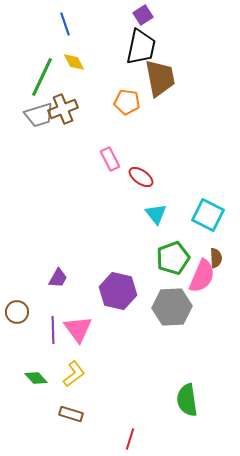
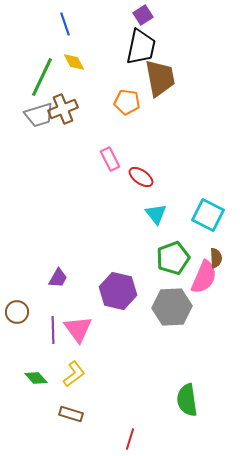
pink semicircle: moved 2 px right, 1 px down
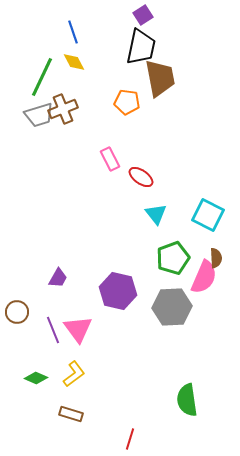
blue line: moved 8 px right, 8 px down
purple line: rotated 20 degrees counterclockwise
green diamond: rotated 25 degrees counterclockwise
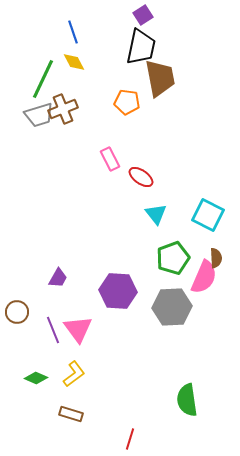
green line: moved 1 px right, 2 px down
purple hexagon: rotated 9 degrees counterclockwise
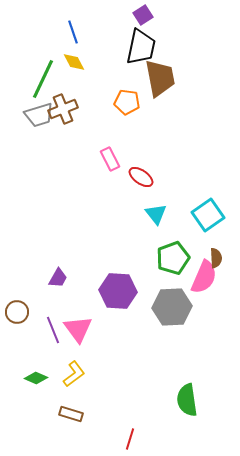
cyan square: rotated 28 degrees clockwise
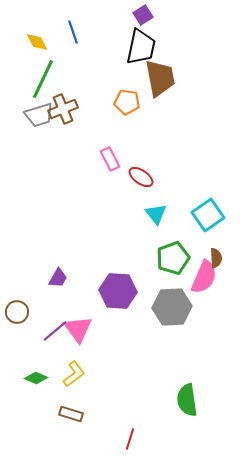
yellow diamond: moved 37 px left, 20 px up
purple line: moved 2 px right, 1 px down; rotated 72 degrees clockwise
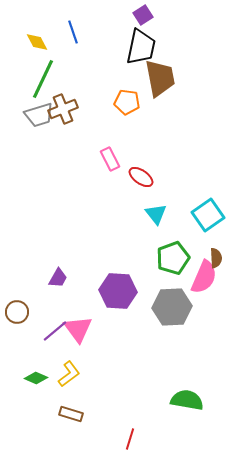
yellow L-shape: moved 5 px left
green semicircle: rotated 108 degrees clockwise
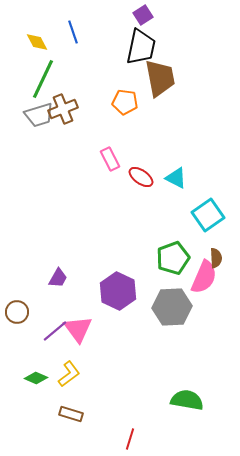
orange pentagon: moved 2 px left
cyan triangle: moved 20 px right, 36 px up; rotated 25 degrees counterclockwise
purple hexagon: rotated 21 degrees clockwise
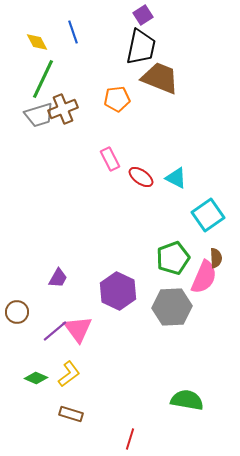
brown trapezoid: rotated 57 degrees counterclockwise
orange pentagon: moved 8 px left, 3 px up; rotated 15 degrees counterclockwise
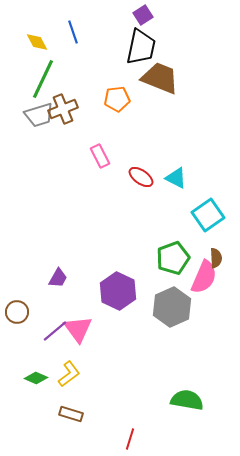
pink rectangle: moved 10 px left, 3 px up
gray hexagon: rotated 21 degrees counterclockwise
